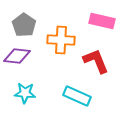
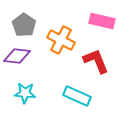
orange cross: rotated 24 degrees clockwise
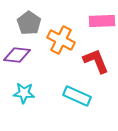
pink rectangle: rotated 15 degrees counterclockwise
gray pentagon: moved 5 px right, 2 px up
purple diamond: moved 1 px up
cyan star: moved 1 px left
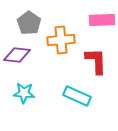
pink rectangle: moved 1 px up
orange cross: rotated 32 degrees counterclockwise
red L-shape: rotated 20 degrees clockwise
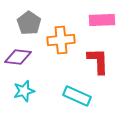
purple diamond: moved 1 px right, 2 px down
red L-shape: moved 2 px right
cyan star: moved 2 px up; rotated 20 degrees counterclockwise
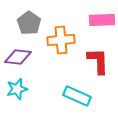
cyan star: moved 7 px left, 2 px up
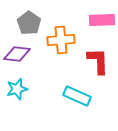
purple diamond: moved 1 px left, 3 px up
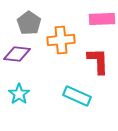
pink rectangle: moved 1 px up
cyan star: moved 2 px right, 5 px down; rotated 20 degrees counterclockwise
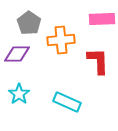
purple diamond: rotated 8 degrees counterclockwise
cyan rectangle: moved 10 px left, 6 px down
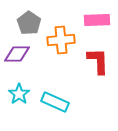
pink rectangle: moved 5 px left, 1 px down
cyan rectangle: moved 12 px left
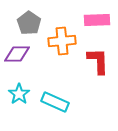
orange cross: moved 1 px right, 1 px down
